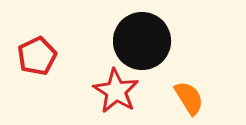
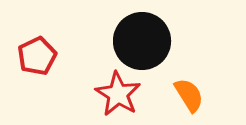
red star: moved 2 px right, 3 px down
orange semicircle: moved 3 px up
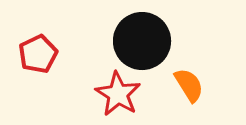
red pentagon: moved 1 px right, 2 px up
orange semicircle: moved 10 px up
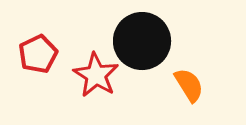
red star: moved 22 px left, 19 px up
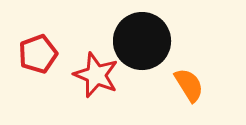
red pentagon: rotated 6 degrees clockwise
red star: rotated 9 degrees counterclockwise
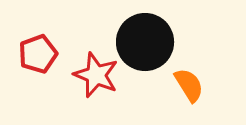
black circle: moved 3 px right, 1 px down
